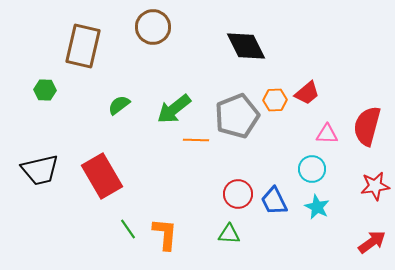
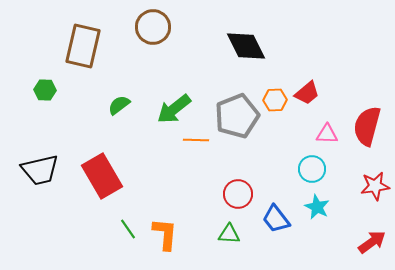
blue trapezoid: moved 2 px right, 18 px down; rotated 12 degrees counterclockwise
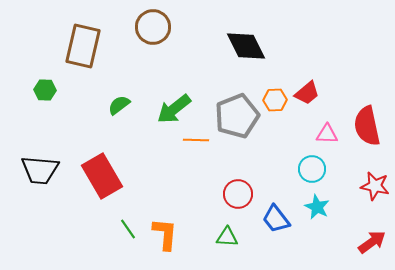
red semicircle: rotated 27 degrees counterclockwise
black trapezoid: rotated 18 degrees clockwise
red star: rotated 20 degrees clockwise
green triangle: moved 2 px left, 3 px down
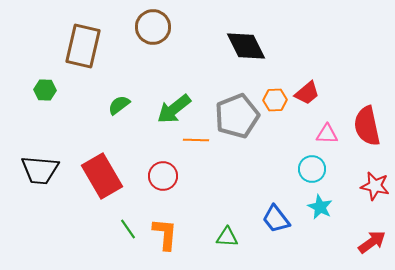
red circle: moved 75 px left, 18 px up
cyan star: moved 3 px right
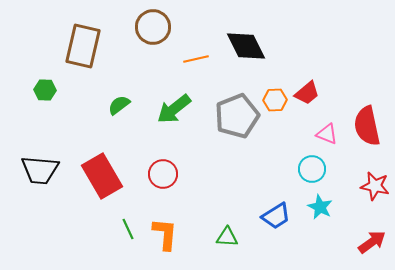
pink triangle: rotated 20 degrees clockwise
orange line: moved 81 px up; rotated 15 degrees counterclockwise
red circle: moved 2 px up
blue trapezoid: moved 3 px up; rotated 84 degrees counterclockwise
green line: rotated 10 degrees clockwise
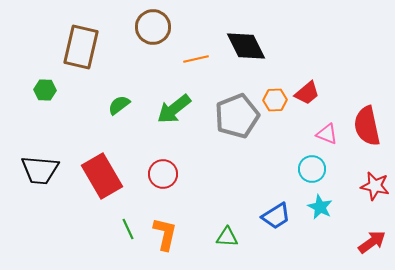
brown rectangle: moved 2 px left, 1 px down
orange L-shape: rotated 8 degrees clockwise
